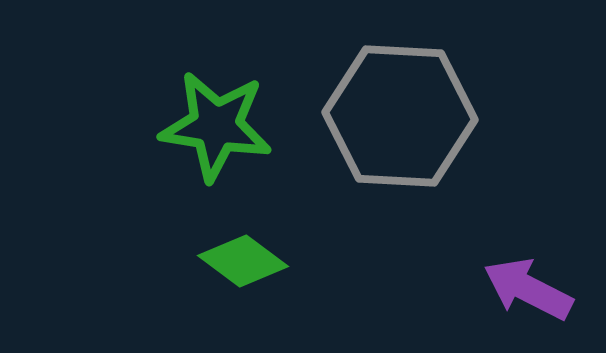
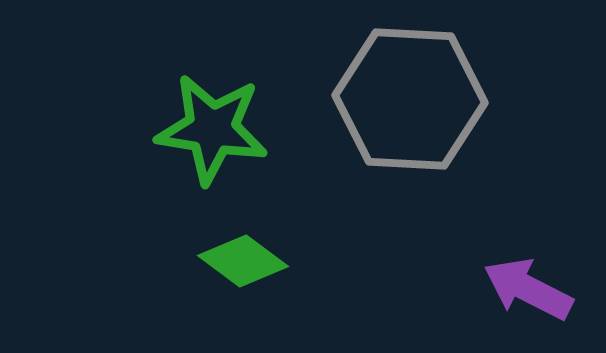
gray hexagon: moved 10 px right, 17 px up
green star: moved 4 px left, 3 px down
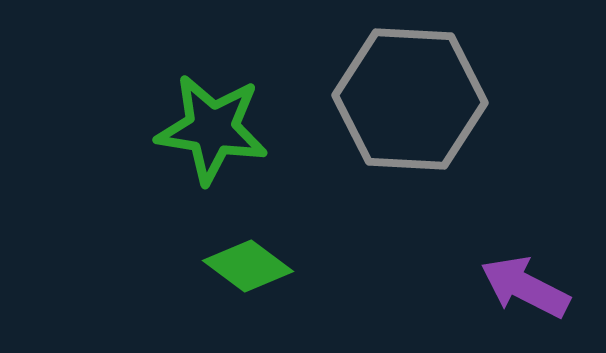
green diamond: moved 5 px right, 5 px down
purple arrow: moved 3 px left, 2 px up
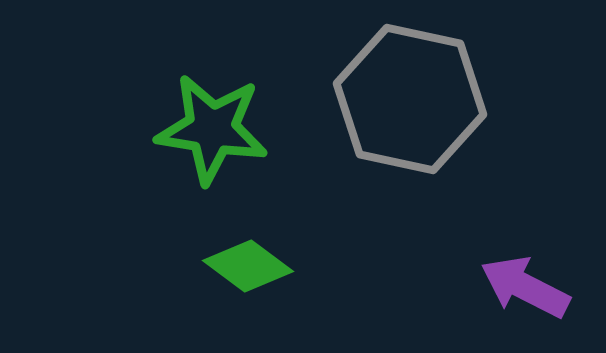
gray hexagon: rotated 9 degrees clockwise
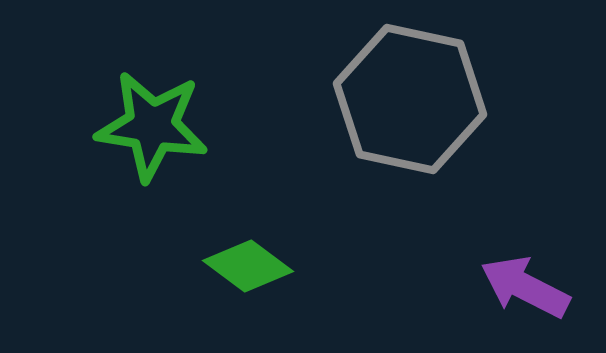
green star: moved 60 px left, 3 px up
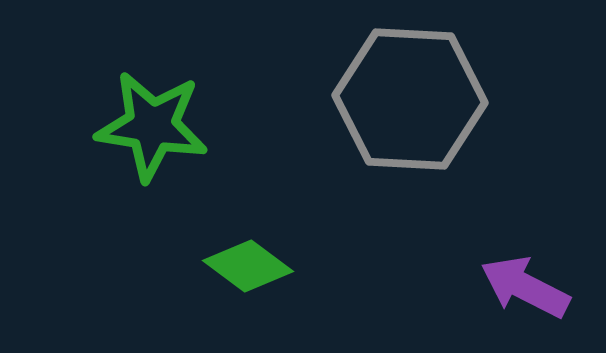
gray hexagon: rotated 9 degrees counterclockwise
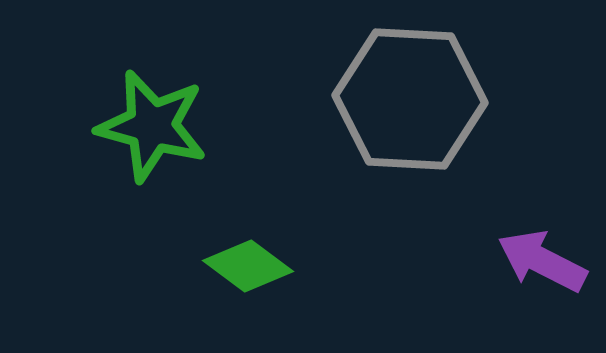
green star: rotated 6 degrees clockwise
purple arrow: moved 17 px right, 26 px up
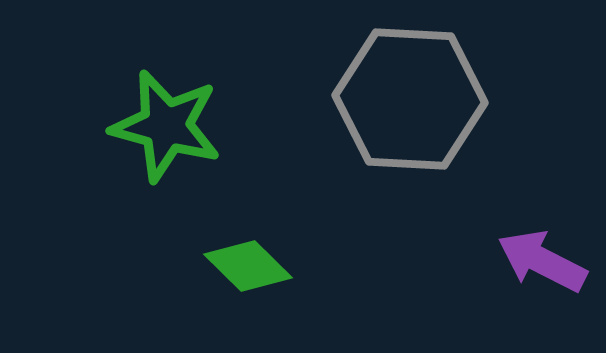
green star: moved 14 px right
green diamond: rotated 8 degrees clockwise
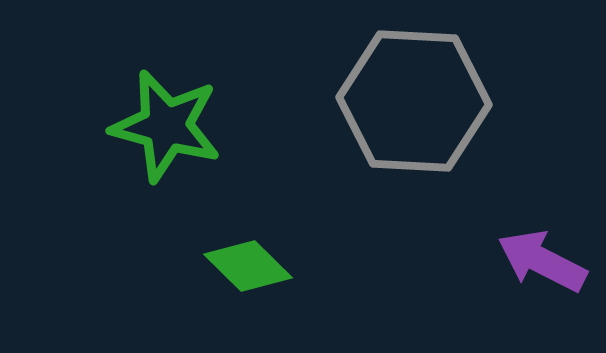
gray hexagon: moved 4 px right, 2 px down
